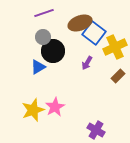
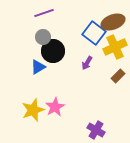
brown ellipse: moved 33 px right, 1 px up
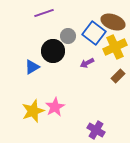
brown ellipse: rotated 40 degrees clockwise
gray circle: moved 25 px right, 1 px up
purple arrow: rotated 32 degrees clockwise
blue triangle: moved 6 px left
yellow star: moved 1 px down
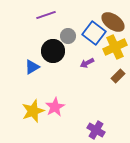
purple line: moved 2 px right, 2 px down
brown ellipse: rotated 15 degrees clockwise
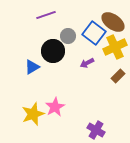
yellow star: moved 3 px down
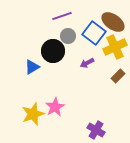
purple line: moved 16 px right, 1 px down
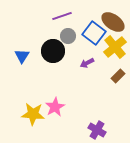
yellow cross: rotated 15 degrees counterclockwise
blue triangle: moved 10 px left, 11 px up; rotated 28 degrees counterclockwise
yellow star: rotated 25 degrees clockwise
purple cross: moved 1 px right
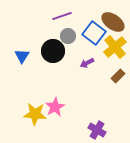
yellow star: moved 2 px right
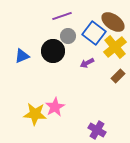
blue triangle: rotated 35 degrees clockwise
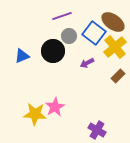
gray circle: moved 1 px right
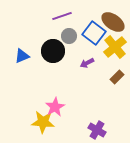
brown rectangle: moved 1 px left, 1 px down
yellow star: moved 8 px right, 8 px down
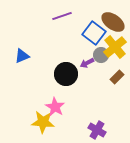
gray circle: moved 32 px right, 19 px down
black circle: moved 13 px right, 23 px down
pink star: rotated 12 degrees counterclockwise
